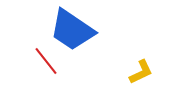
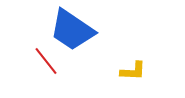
yellow L-shape: moved 8 px left, 1 px up; rotated 28 degrees clockwise
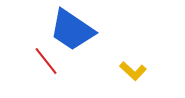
yellow L-shape: rotated 40 degrees clockwise
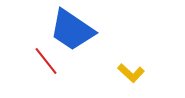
yellow L-shape: moved 2 px left, 2 px down
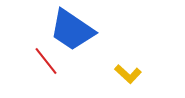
yellow L-shape: moved 3 px left, 1 px down
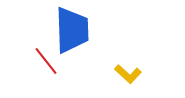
blue trapezoid: rotated 126 degrees counterclockwise
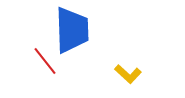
red line: moved 1 px left
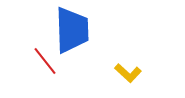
yellow L-shape: moved 1 px up
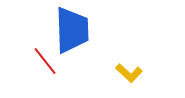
yellow L-shape: moved 1 px right
